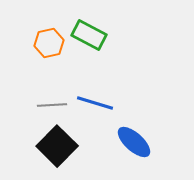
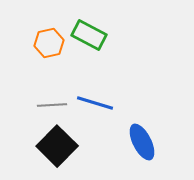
blue ellipse: moved 8 px right; rotated 21 degrees clockwise
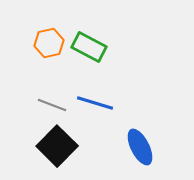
green rectangle: moved 12 px down
gray line: rotated 24 degrees clockwise
blue ellipse: moved 2 px left, 5 px down
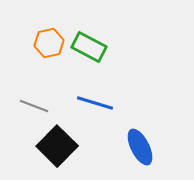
gray line: moved 18 px left, 1 px down
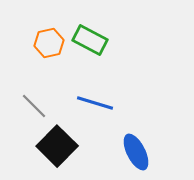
green rectangle: moved 1 px right, 7 px up
gray line: rotated 24 degrees clockwise
blue ellipse: moved 4 px left, 5 px down
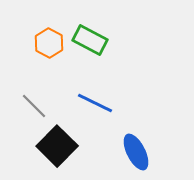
orange hexagon: rotated 20 degrees counterclockwise
blue line: rotated 9 degrees clockwise
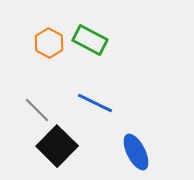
gray line: moved 3 px right, 4 px down
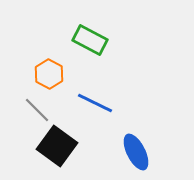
orange hexagon: moved 31 px down
black square: rotated 9 degrees counterclockwise
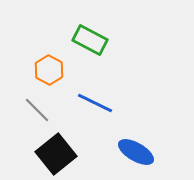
orange hexagon: moved 4 px up
black square: moved 1 px left, 8 px down; rotated 15 degrees clockwise
blue ellipse: rotated 33 degrees counterclockwise
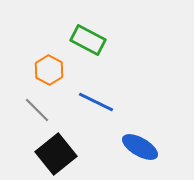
green rectangle: moved 2 px left
blue line: moved 1 px right, 1 px up
blue ellipse: moved 4 px right, 5 px up
